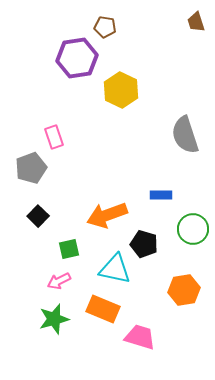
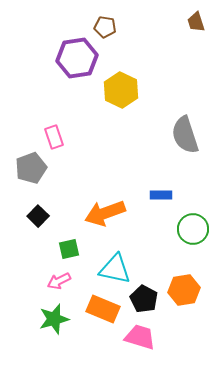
orange arrow: moved 2 px left, 2 px up
black pentagon: moved 55 px down; rotated 12 degrees clockwise
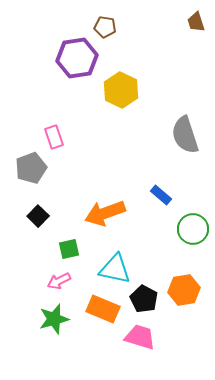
blue rectangle: rotated 40 degrees clockwise
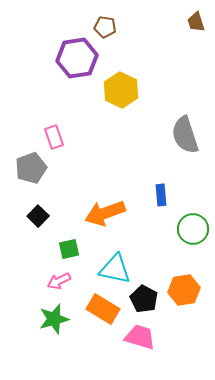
blue rectangle: rotated 45 degrees clockwise
orange rectangle: rotated 8 degrees clockwise
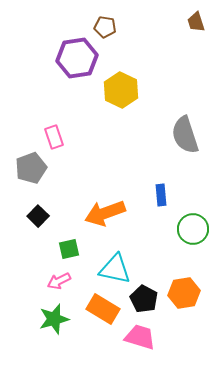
orange hexagon: moved 3 px down
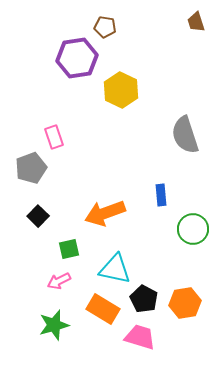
orange hexagon: moved 1 px right, 10 px down
green star: moved 6 px down
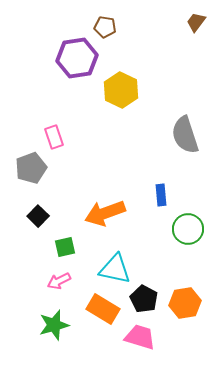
brown trapezoid: rotated 55 degrees clockwise
green circle: moved 5 px left
green square: moved 4 px left, 2 px up
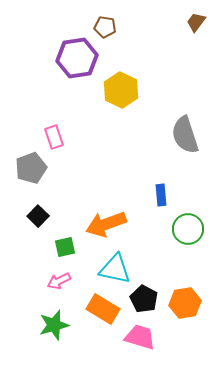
orange arrow: moved 1 px right, 11 px down
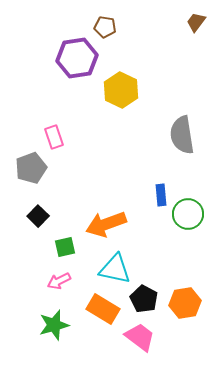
gray semicircle: moved 3 px left; rotated 9 degrees clockwise
green circle: moved 15 px up
pink trapezoid: rotated 20 degrees clockwise
